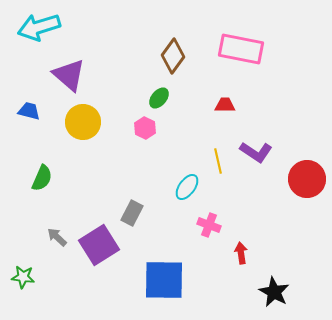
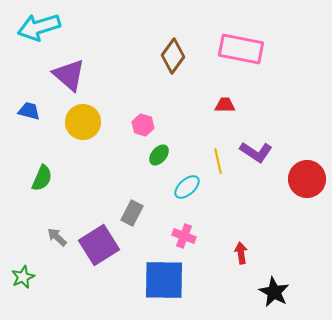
green ellipse: moved 57 px down
pink hexagon: moved 2 px left, 3 px up; rotated 10 degrees counterclockwise
cyan ellipse: rotated 12 degrees clockwise
pink cross: moved 25 px left, 11 px down
green star: rotated 30 degrees counterclockwise
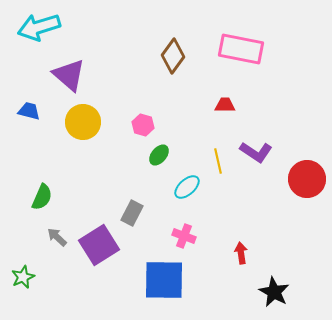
green semicircle: moved 19 px down
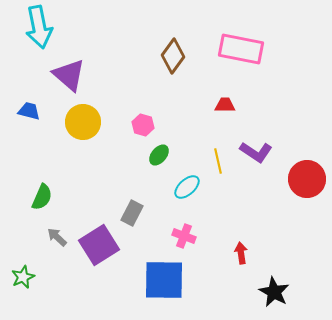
cyan arrow: rotated 84 degrees counterclockwise
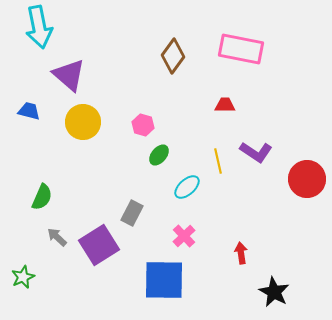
pink cross: rotated 25 degrees clockwise
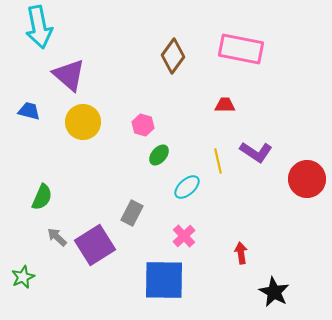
purple square: moved 4 px left
